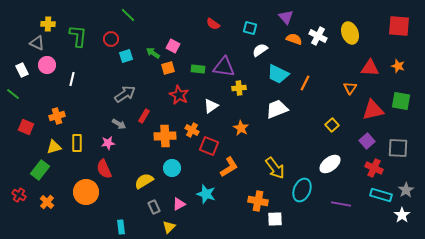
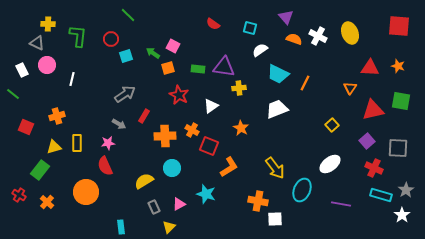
red semicircle at (104, 169): moved 1 px right, 3 px up
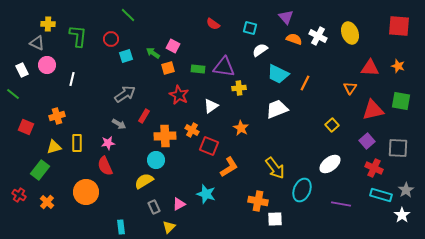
cyan circle at (172, 168): moved 16 px left, 8 px up
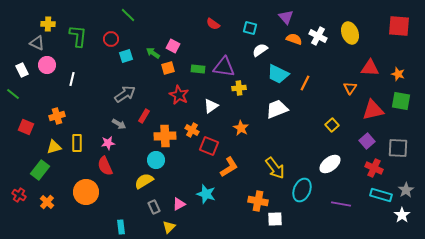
orange star at (398, 66): moved 8 px down
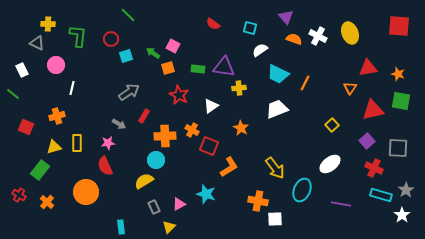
pink circle at (47, 65): moved 9 px right
red triangle at (370, 68): moved 2 px left; rotated 12 degrees counterclockwise
white line at (72, 79): moved 9 px down
gray arrow at (125, 94): moved 4 px right, 2 px up
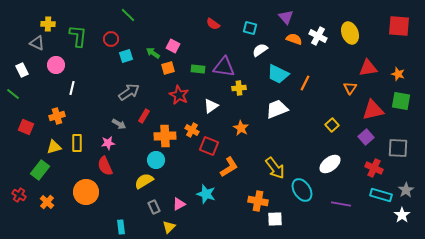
purple square at (367, 141): moved 1 px left, 4 px up
cyan ellipse at (302, 190): rotated 55 degrees counterclockwise
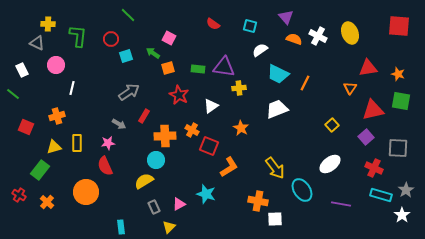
cyan square at (250, 28): moved 2 px up
pink square at (173, 46): moved 4 px left, 8 px up
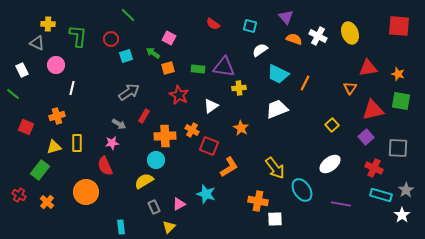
pink star at (108, 143): moved 4 px right
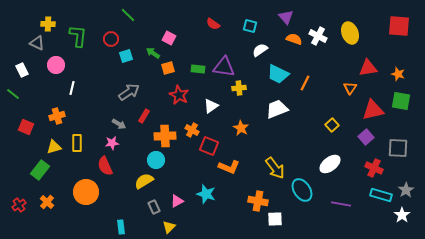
orange L-shape at (229, 167): rotated 55 degrees clockwise
red cross at (19, 195): moved 10 px down; rotated 24 degrees clockwise
pink triangle at (179, 204): moved 2 px left, 3 px up
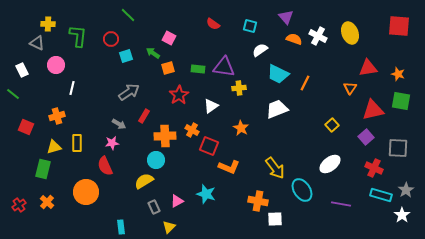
red star at (179, 95): rotated 12 degrees clockwise
green rectangle at (40, 170): moved 3 px right, 1 px up; rotated 24 degrees counterclockwise
